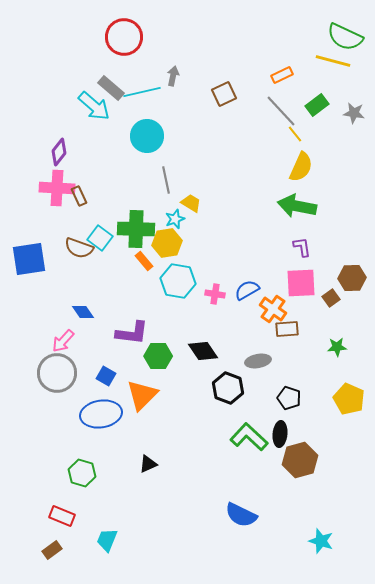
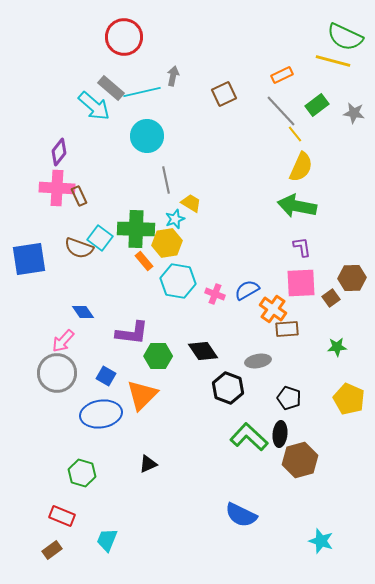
pink cross at (215, 294): rotated 12 degrees clockwise
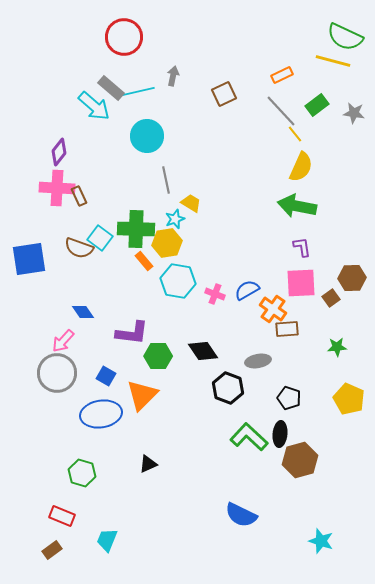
cyan line at (142, 92): moved 6 px left
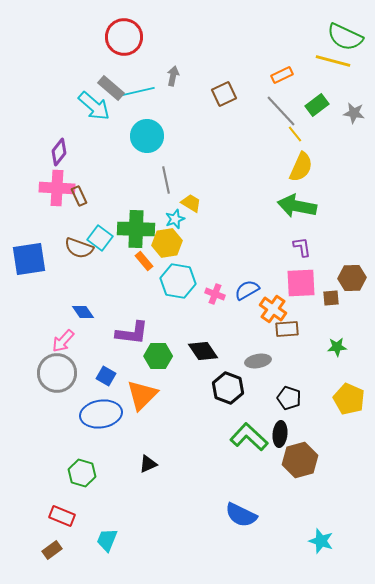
brown square at (331, 298): rotated 30 degrees clockwise
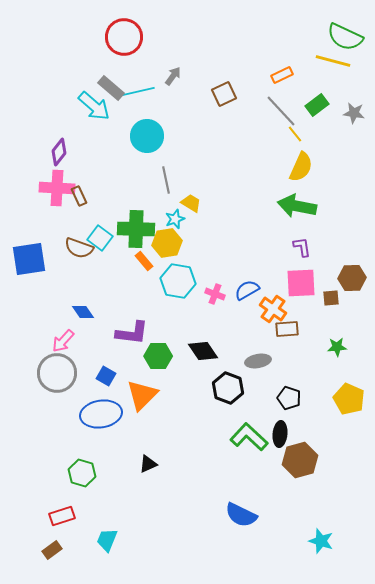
gray arrow at (173, 76): rotated 24 degrees clockwise
red rectangle at (62, 516): rotated 40 degrees counterclockwise
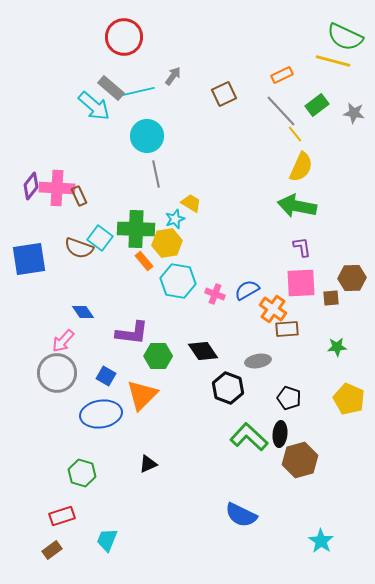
purple diamond at (59, 152): moved 28 px left, 34 px down
gray line at (166, 180): moved 10 px left, 6 px up
cyan star at (321, 541): rotated 15 degrees clockwise
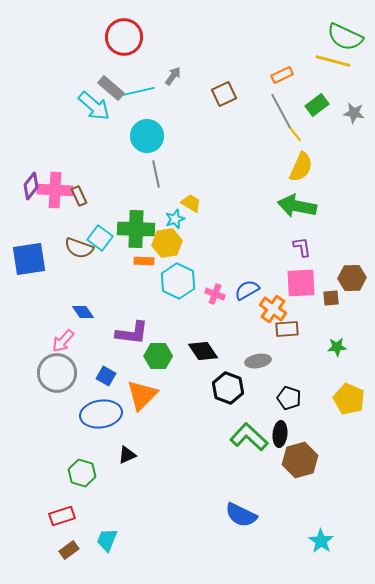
gray line at (281, 111): rotated 15 degrees clockwise
pink cross at (57, 188): moved 2 px left, 2 px down
orange rectangle at (144, 261): rotated 48 degrees counterclockwise
cyan hexagon at (178, 281): rotated 16 degrees clockwise
black triangle at (148, 464): moved 21 px left, 9 px up
brown rectangle at (52, 550): moved 17 px right
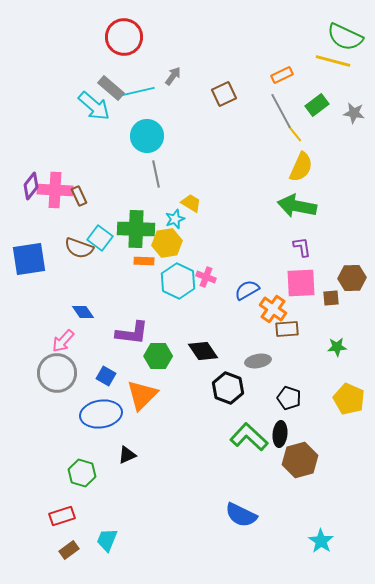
pink cross at (215, 294): moved 9 px left, 17 px up
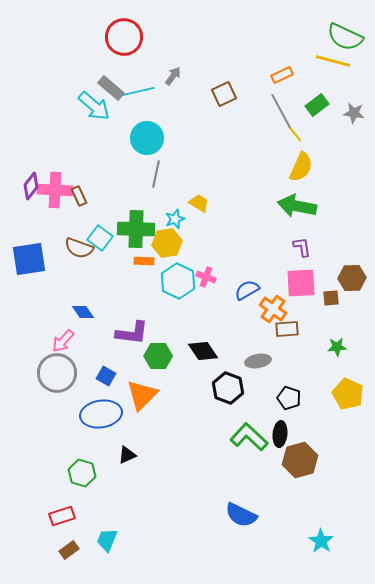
cyan circle at (147, 136): moved 2 px down
gray line at (156, 174): rotated 24 degrees clockwise
yellow trapezoid at (191, 203): moved 8 px right
yellow pentagon at (349, 399): moved 1 px left, 5 px up
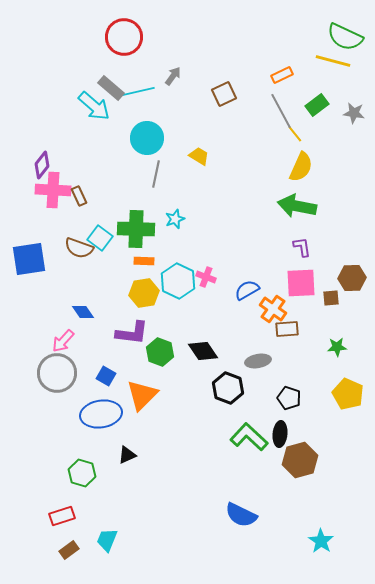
purple diamond at (31, 186): moved 11 px right, 21 px up
pink cross at (55, 190): moved 2 px left
yellow trapezoid at (199, 203): moved 47 px up
yellow hexagon at (167, 243): moved 23 px left, 50 px down
green hexagon at (158, 356): moved 2 px right, 4 px up; rotated 20 degrees clockwise
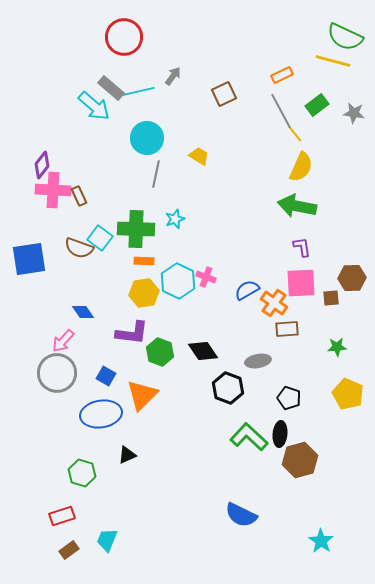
orange cross at (273, 309): moved 1 px right, 6 px up
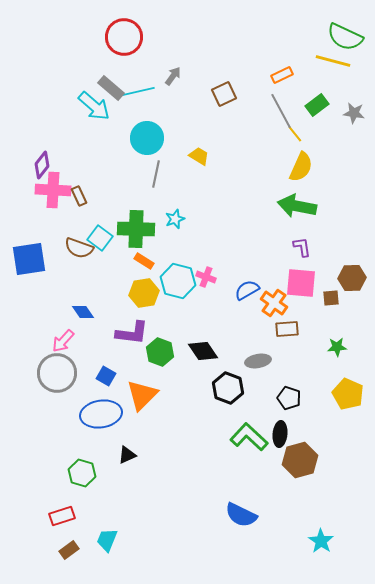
orange rectangle at (144, 261): rotated 30 degrees clockwise
cyan hexagon at (178, 281): rotated 12 degrees counterclockwise
pink square at (301, 283): rotated 8 degrees clockwise
